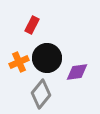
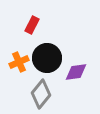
purple diamond: moved 1 px left
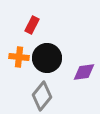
orange cross: moved 5 px up; rotated 30 degrees clockwise
purple diamond: moved 8 px right
gray diamond: moved 1 px right, 2 px down
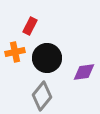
red rectangle: moved 2 px left, 1 px down
orange cross: moved 4 px left, 5 px up; rotated 18 degrees counterclockwise
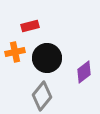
red rectangle: rotated 48 degrees clockwise
purple diamond: rotated 30 degrees counterclockwise
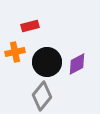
black circle: moved 4 px down
purple diamond: moved 7 px left, 8 px up; rotated 10 degrees clockwise
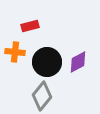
orange cross: rotated 18 degrees clockwise
purple diamond: moved 1 px right, 2 px up
